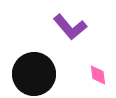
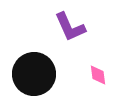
purple L-shape: rotated 16 degrees clockwise
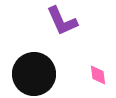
purple L-shape: moved 8 px left, 6 px up
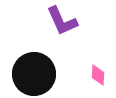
pink diamond: rotated 10 degrees clockwise
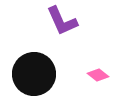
pink diamond: rotated 55 degrees counterclockwise
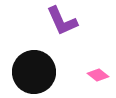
black circle: moved 2 px up
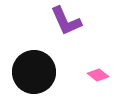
purple L-shape: moved 4 px right
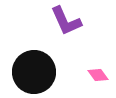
pink diamond: rotated 15 degrees clockwise
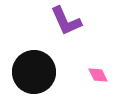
pink diamond: rotated 10 degrees clockwise
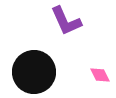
pink diamond: moved 2 px right
